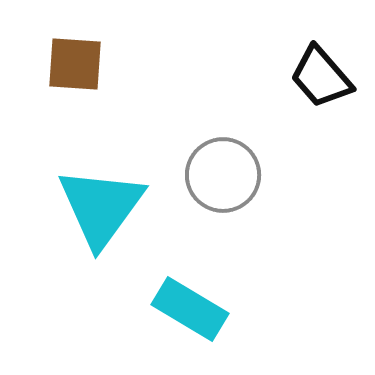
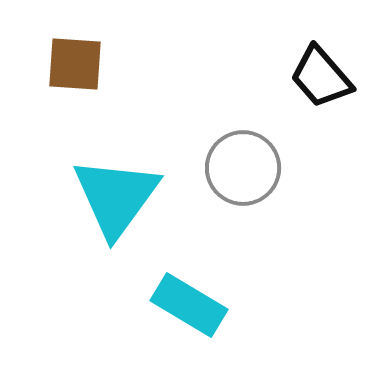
gray circle: moved 20 px right, 7 px up
cyan triangle: moved 15 px right, 10 px up
cyan rectangle: moved 1 px left, 4 px up
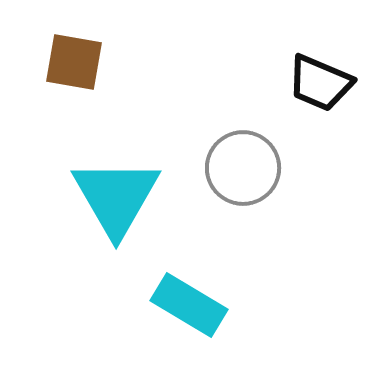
brown square: moved 1 px left, 2 px up; rotated 6 degrees clockwise
black trapezoid: moved 1 px left, 6 px down; rotated 26 degrees counterclockwise
cyan triangle: rotated 6 degrees counterclockwise
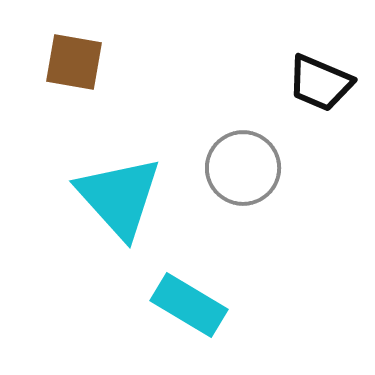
cyan triangle: moved 3 px right; rotated 12 degrees counterclockwise
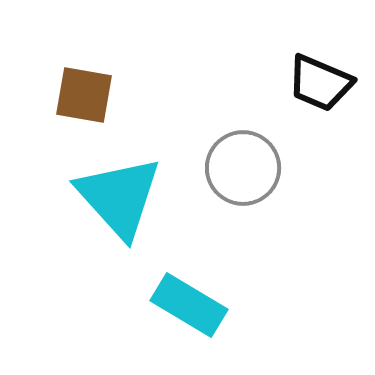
brown square: moved 10 px right, 33 px down
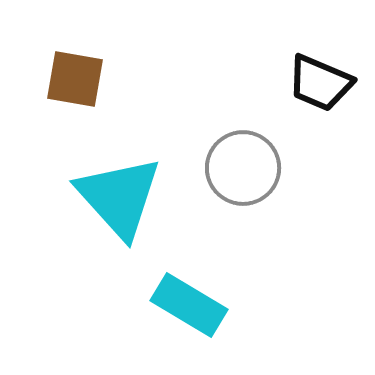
brown square: moved 9 px left, 16 px up
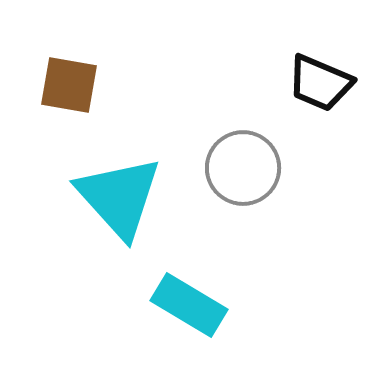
brown square: moved 6 px left, 6 px down
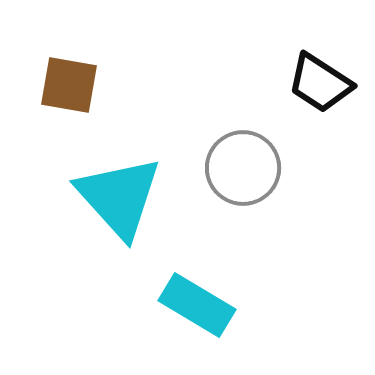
black trapezoid: rotated 10 degrees clockwise
cyan rectangle: moved 8 px right
